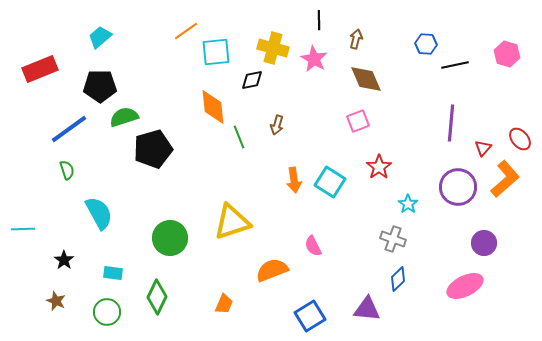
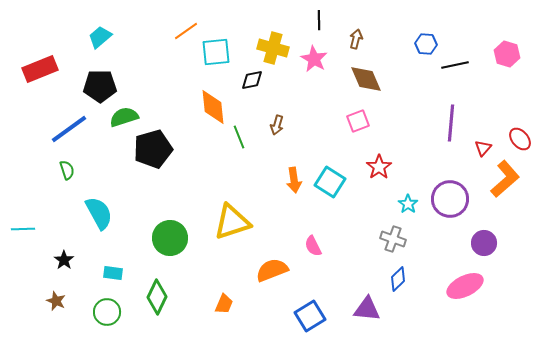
purple circle at (458, 187): moved 8 px left, 12 px down
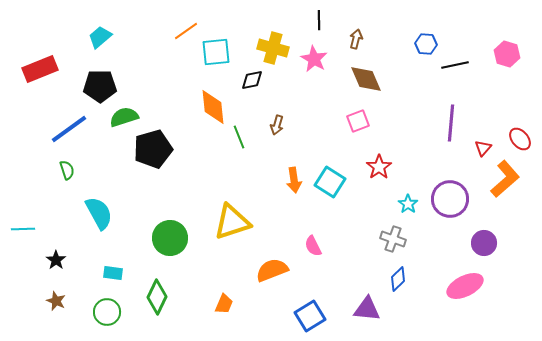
black star at (64, 260): moved 8 px left
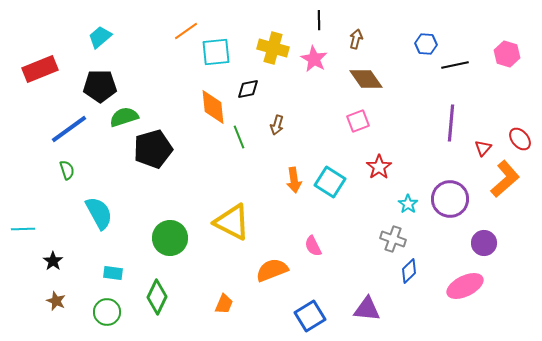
brown diamond at (366, 79): rotated 12 degrees counterclockwise
black diamond at (252, 80): moved 4 px left, 9 px down
yellow triangle at (232, 222): rotated 45 degrees clockwise
black star at (56, 260): moved 3 px left, 1 px down
blue diamond at (398, 279): moved 11 px right, 8 px up
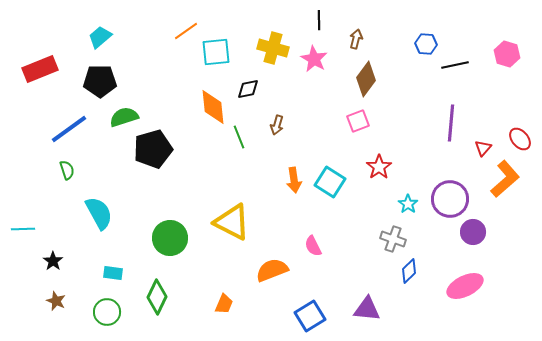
brown diamond at (366, 79): rotated 72 degrees clockwise
black pentagon at (100, 86): moved 5 px up
purple circle at (484, 243): moved 11 px left, 11 px up
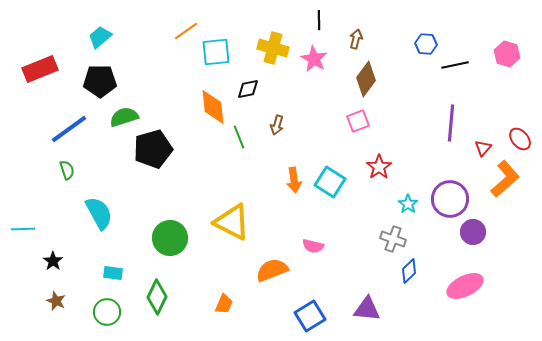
pink semicircle at (313, 246): rotated 50 degrees counterclockwise
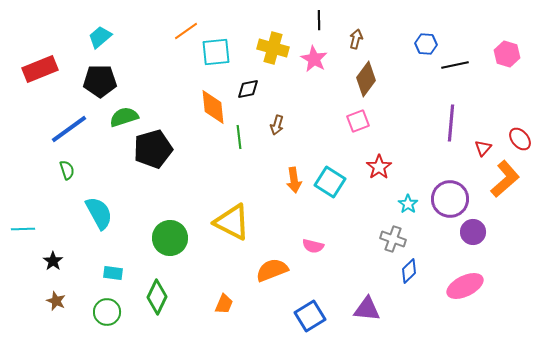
green line at (239, 137): rotated 15 degrees clockwise
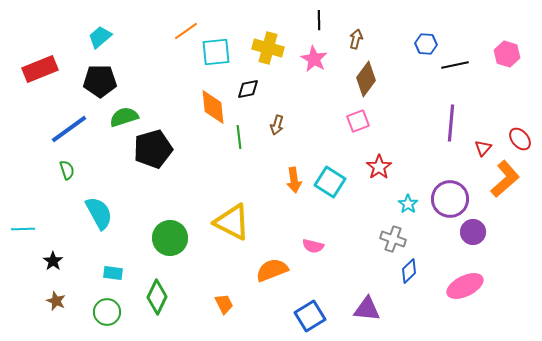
yellow cross at (273, 48): moved 5 px left
orange trapezoid at (224, 304): rotated 50 degrees counterclockwise
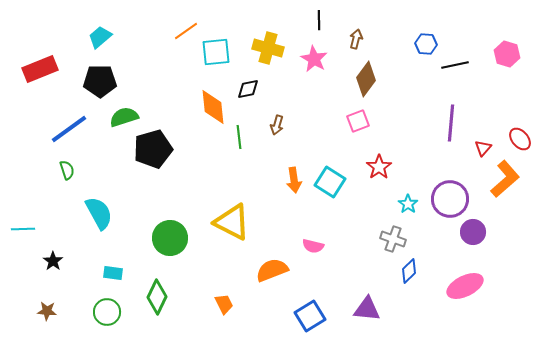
brown star at (56, 301): moved 9 px left, 10 px down; rotated 18 degrees counterclockwise
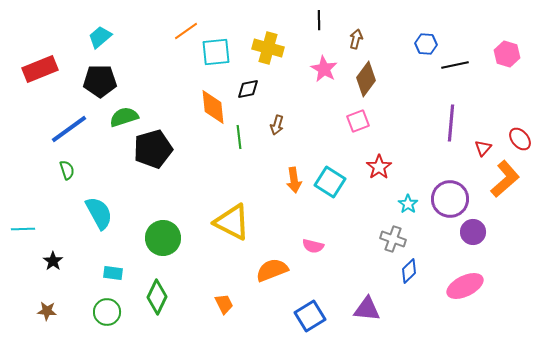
pink star at (314, 59): moved 10 px right, 10 px down
green circle at (170, 238): moved 7 px left
